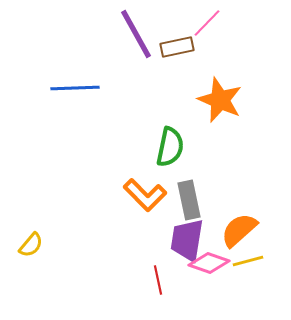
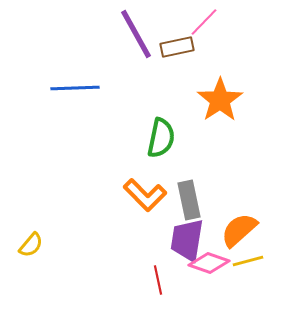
pink line: moved 3 px left, 1 px up
orange star: rotated 15 degrees clockwise
green semicircle: moved 9 px left, 9 px up
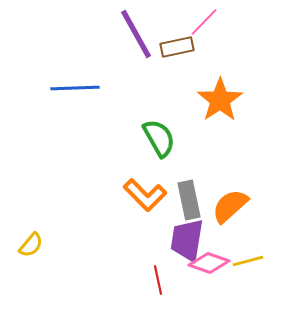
green semicircle: moved 2 px left; rotated 42 degrees counterclockwise
orange semicircle: moved 9 px left, 24 px up
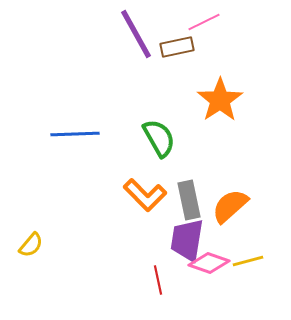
pink line: rotated 20 degrees clockwise
blue line: moved 46 px down
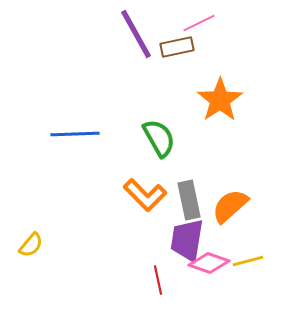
pink line: moved 5 px left, 1 px down
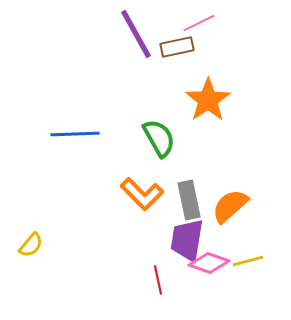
orange star: moved 12 px left
orange L-shape: moved 3 px left, 1 px up
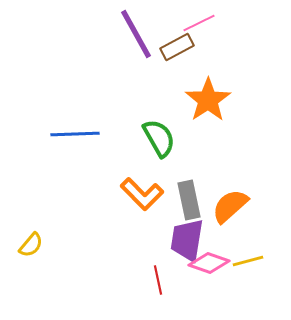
brown rectangle: rotated 16 degrees counterclockwise
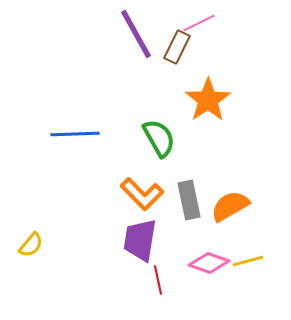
brown rectangle: rotated 36 degrees counterclockwise
orange semicircle: rotated 12 degrees clockwise
purple trapezoid: moved 47 px left
